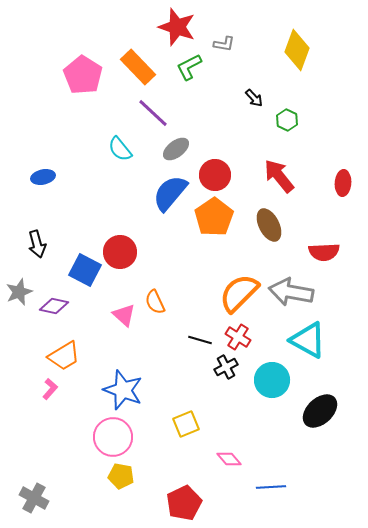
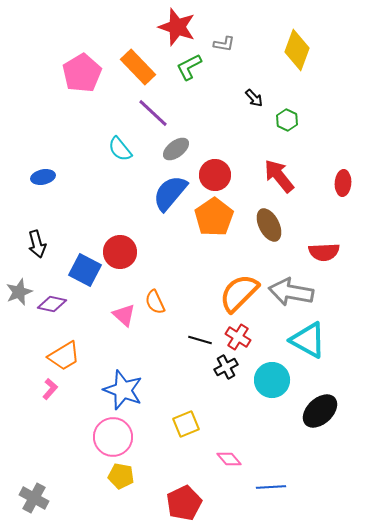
pink pentagon at (83, 75): moved 1 px left, 2 px up; rotated 9 degrees clockwise
purple diamond at (54, 306): moved 2 px left, 2 px up
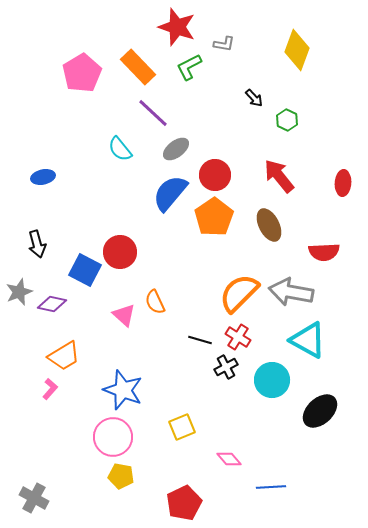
yellow square at (186, 424): moved 4 px left, 3 px down
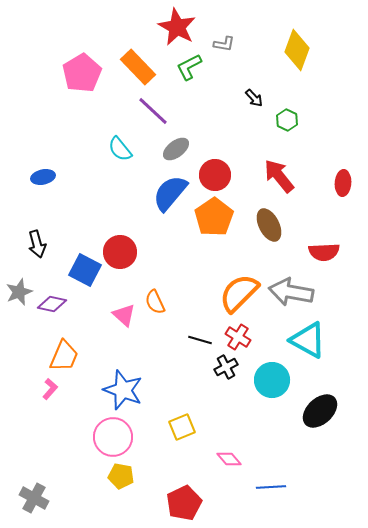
red star at (177, 27): rotated 9 degrees clockwise
purple line at (153, 113): moved 2 px up
orange trapezoid at (64, 356): rotated 36 degrees counterclockwise
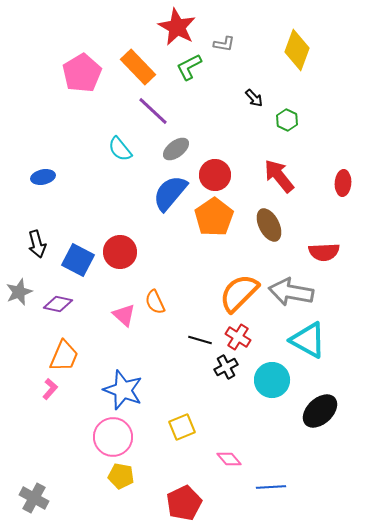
blue square at (85, 270): moved 7 px left, 10 px up
purple diamond at (52, 304): moved 6 px right
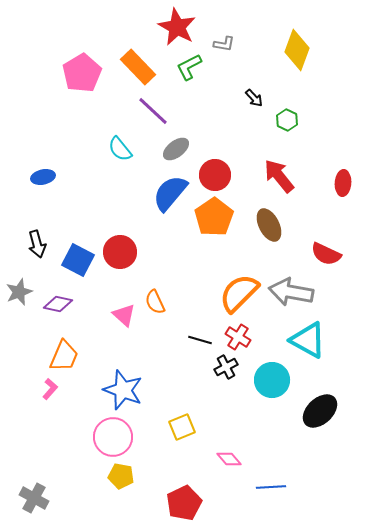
red semicircle at (324, 252): moved 2 px right, 2 px down; rotated 28 degrees clockwise
